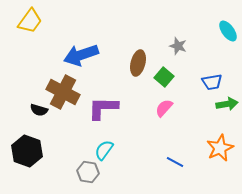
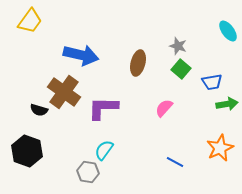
blue arrow: rotated 148 degrees counterclockwise
green square: moved 17 px right, 8 px up
brown cross: moved 1 px right; rotated 8 degrees clockwise
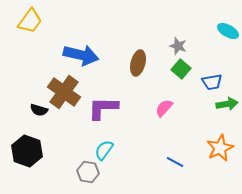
cyan ellipse: rotated 25 degrees counterclockwise
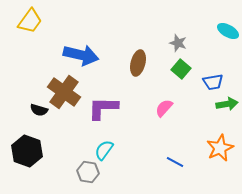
gray star: moved 3 px up
blue trapezoid: moved 1 px right
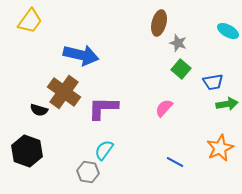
brown ellipse: moved 21 px right, 40 px up
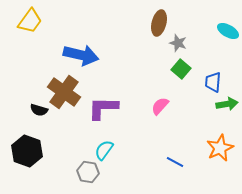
blue trapezoid: rotated 105 degrees clockwise
pink semicircle: moved 4 px left, 2 px up
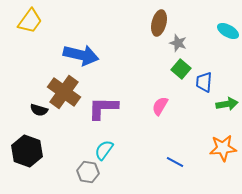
blue trapezoid: moved 9 px left
pink semicircle: rotated 12 degrees counterclockwise
orange star: moved 3 px right; rotated 20 degrees clockwise
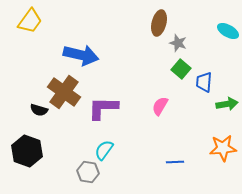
blue line: rotated 30 degrees counterclockwise
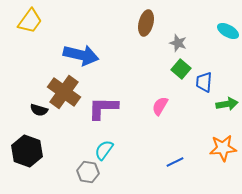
brown ellipse: moved 13 px left
blue line: rotated 24 degrees counterclockwise
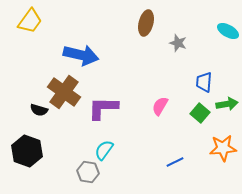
green square: moved 19 px right, 44 px down
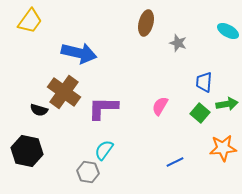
blue arrow: moved 2 px left, 2 px up
black hexagon: rotated 8 degrees counterclockwise
